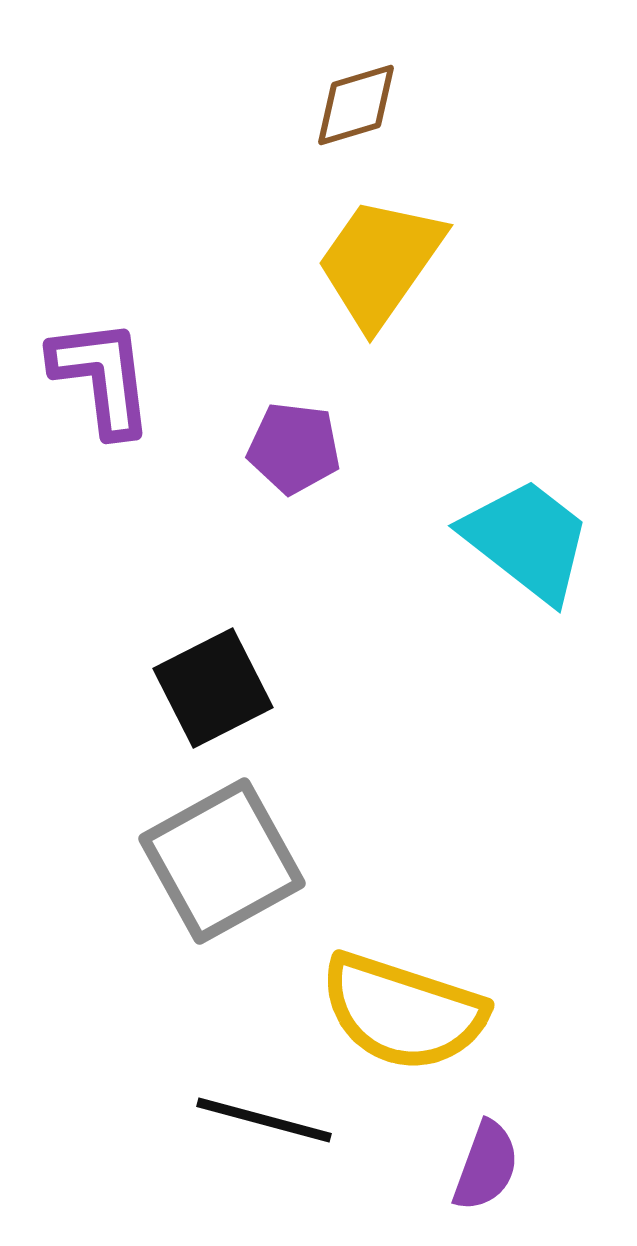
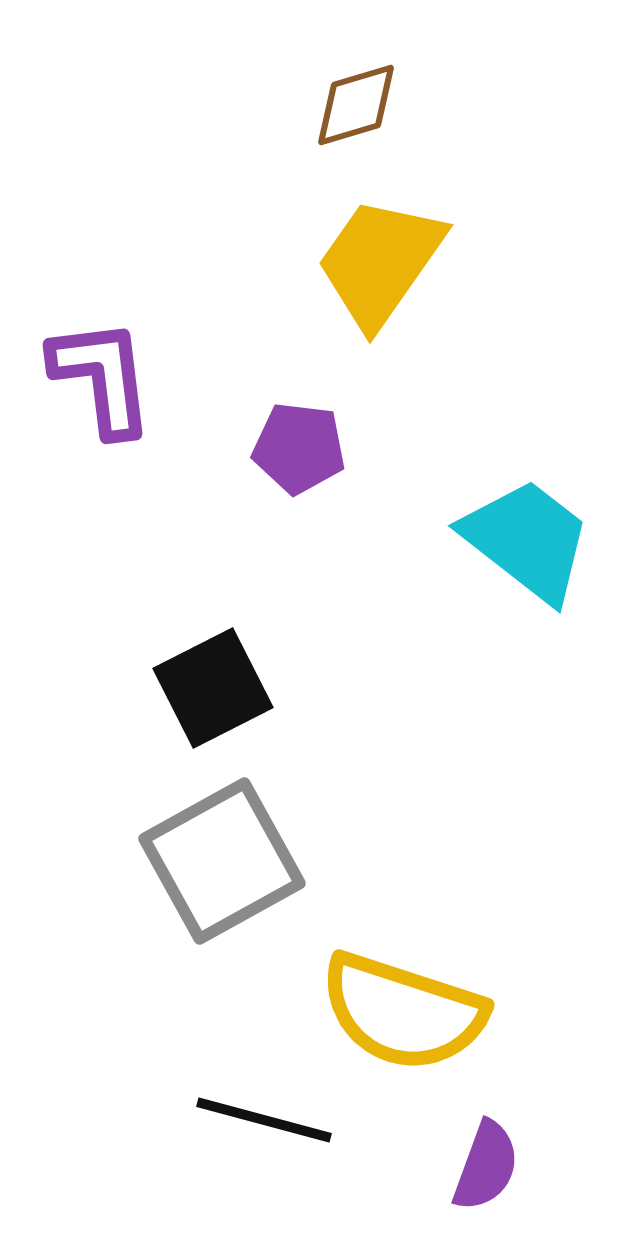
purple pentagon: moved 5 px right
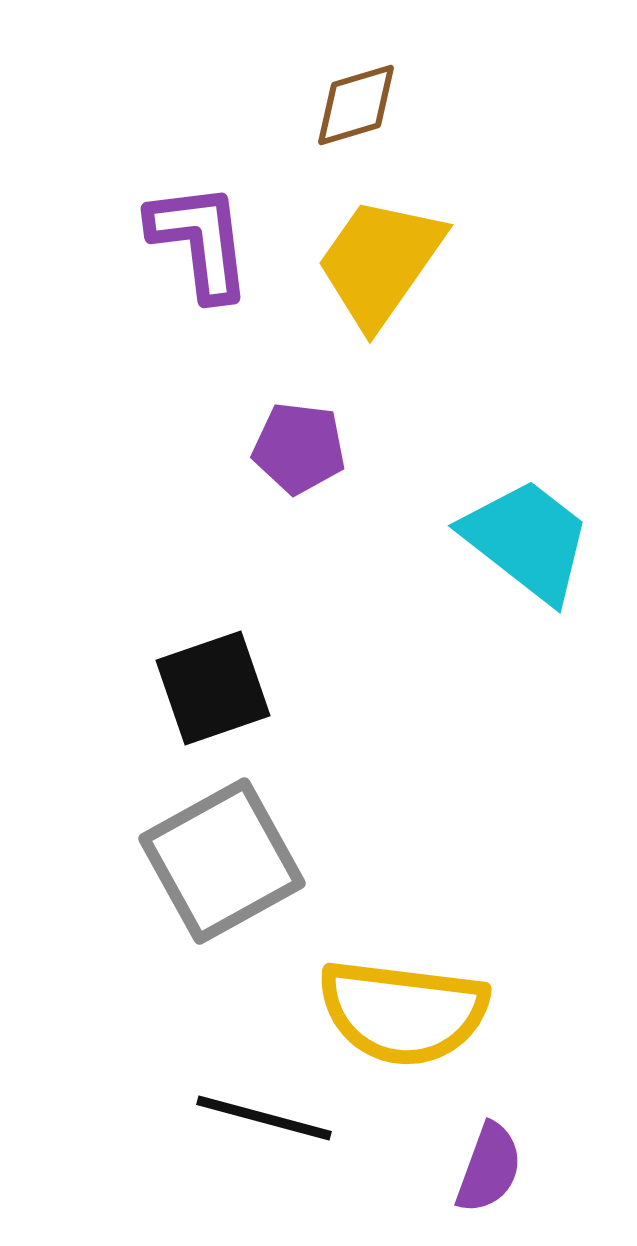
purple L-shape: moved 98 px right, 136 px up
black square: rotated 8 degrees clockwise
yellow semicircle: rotated 11 degrees counterclockwise
black line: moved 2 px up
purple semicircle: moved 3 px right, 2 px down
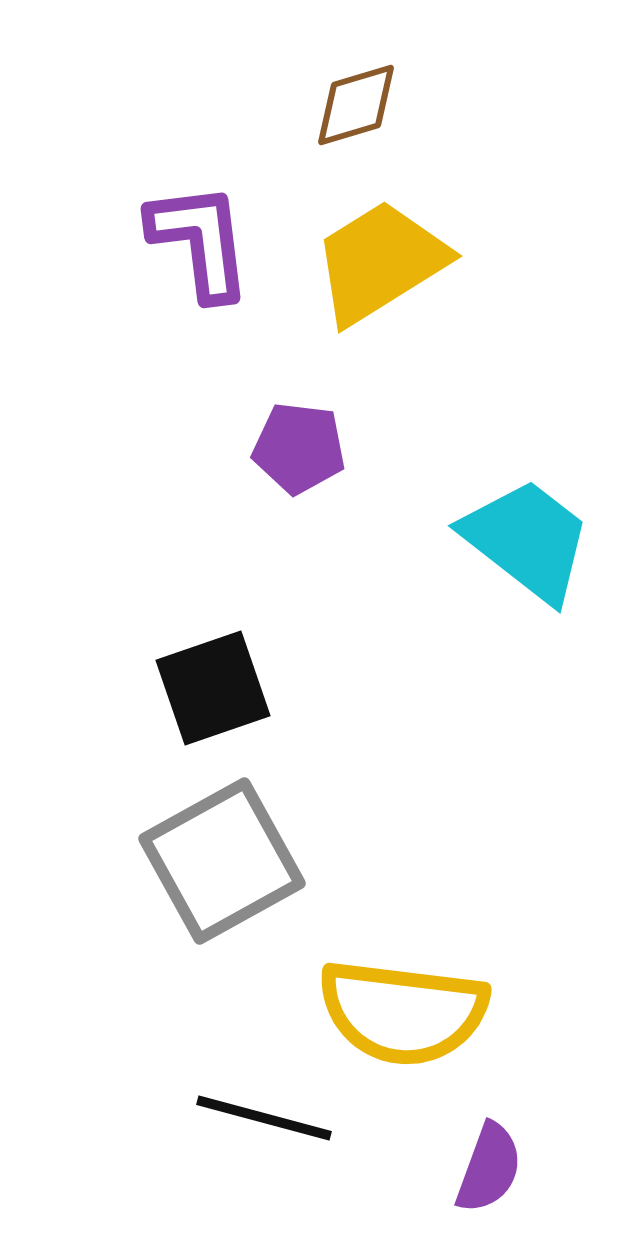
yellow trapezoid: rotated 23 degrees clockwise
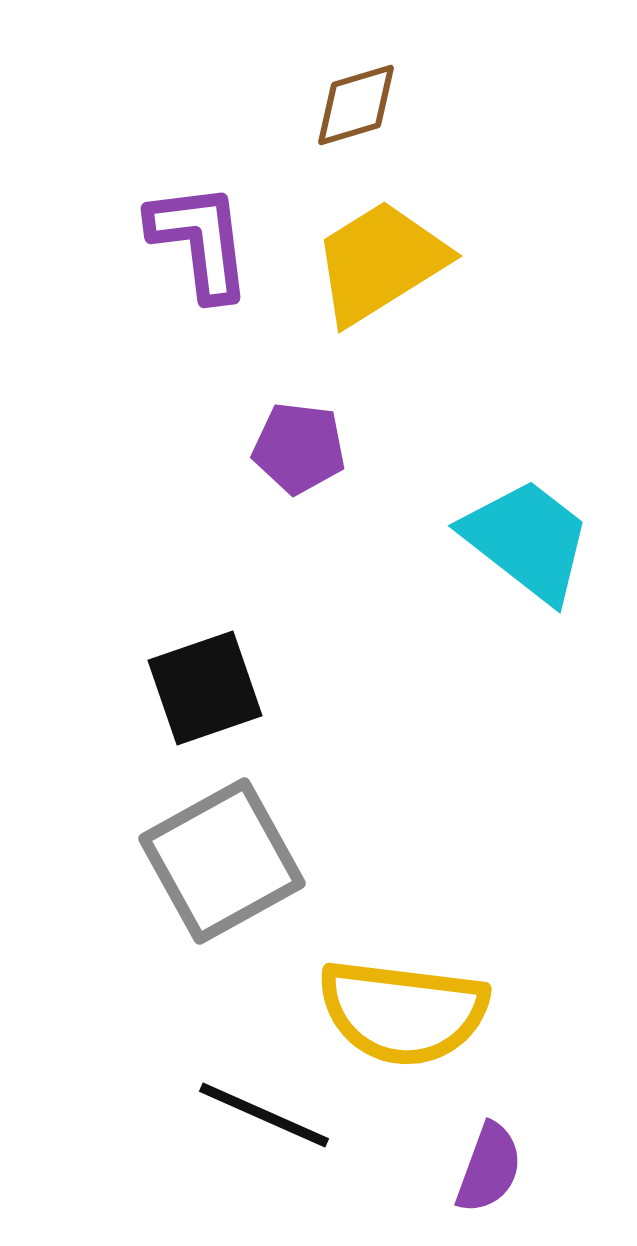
black square: moved 8 px left
black line: moved 3 px up; rotated 9 degrees clockwise
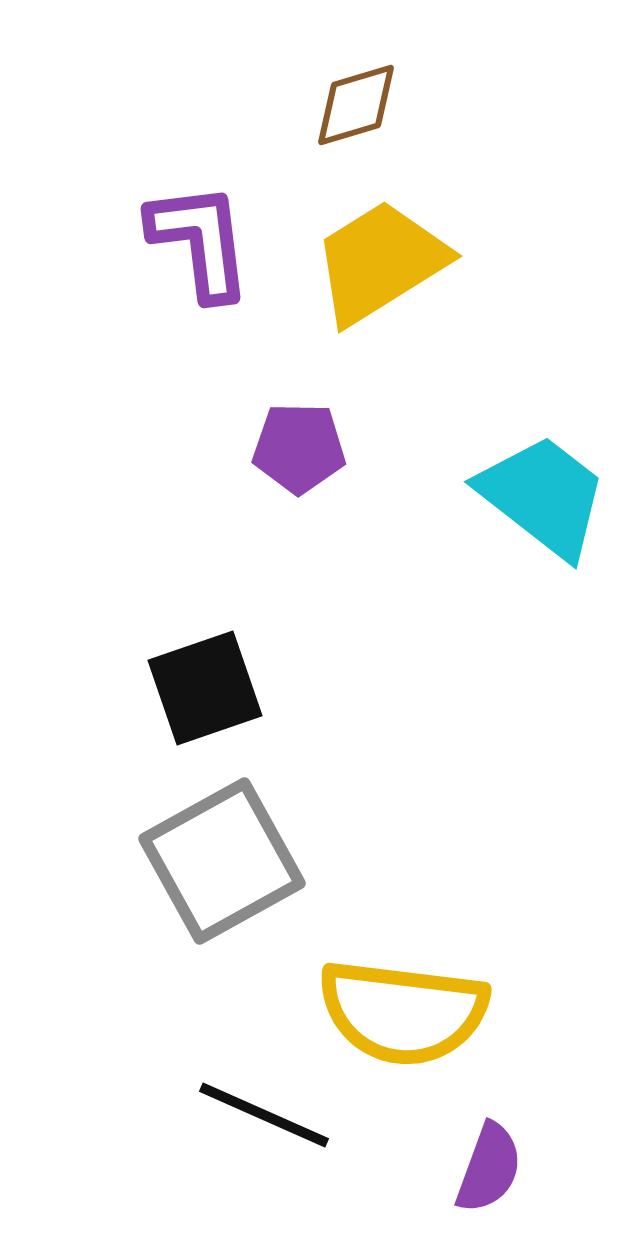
purple pentagon: rotated 6 degrees counterclockwise
cyan trapezoid: moved 16 px right, 44 px up
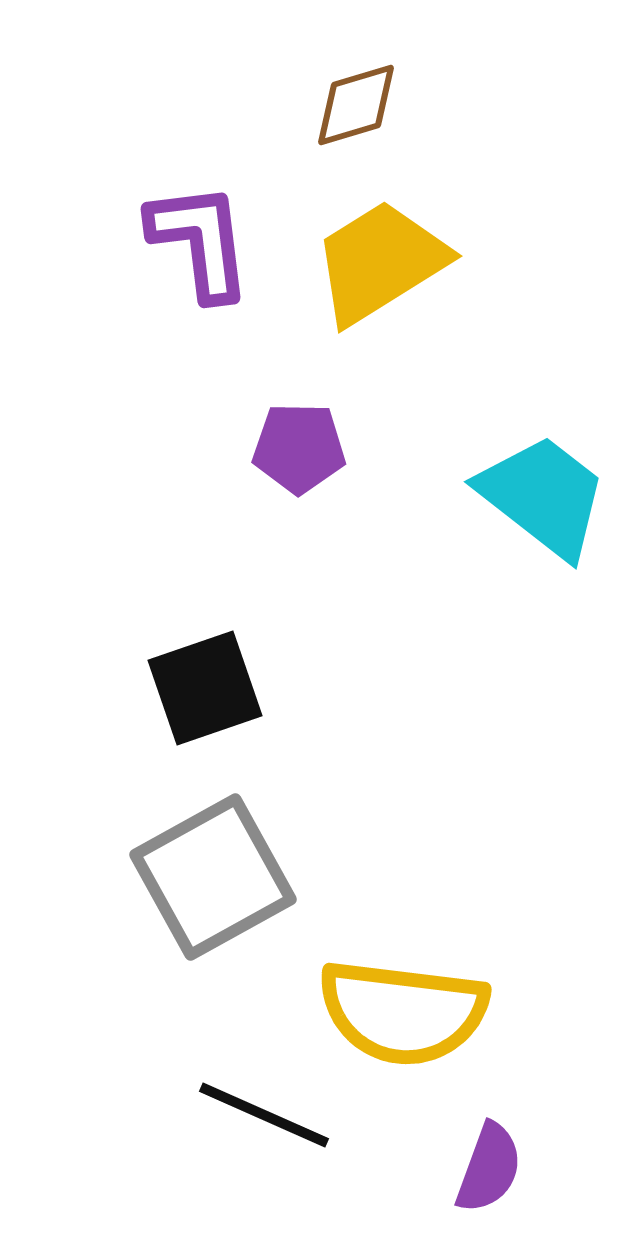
gray square: moved 9 px left, 16 px down
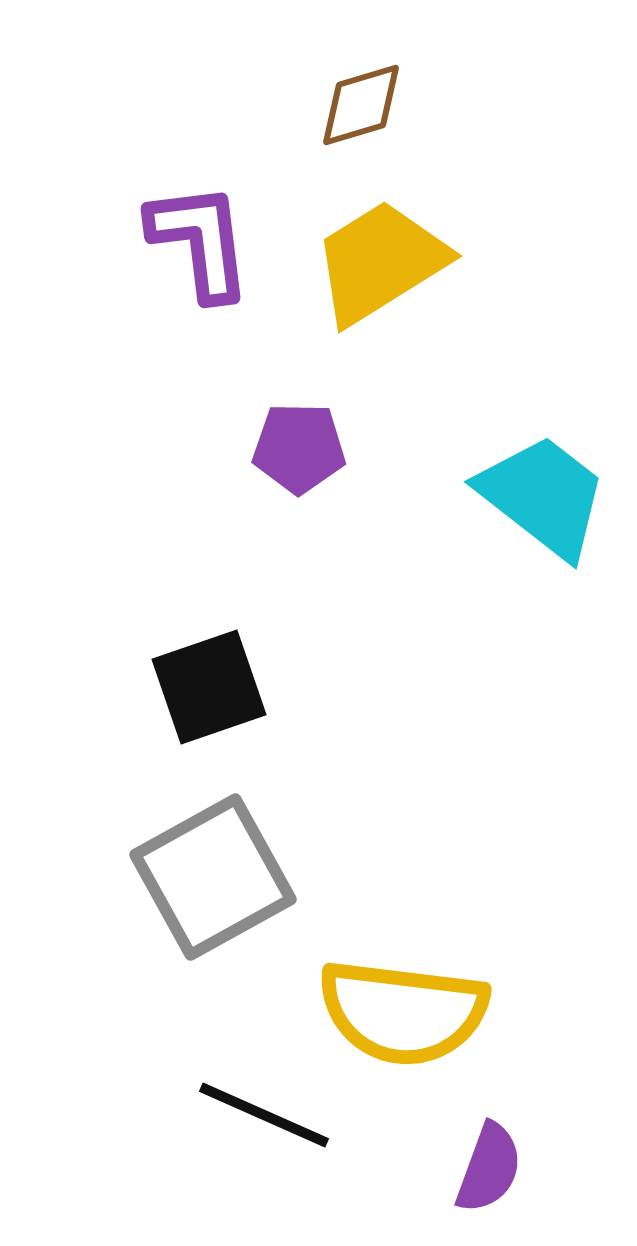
brown diamond: moved 5 px right
black square: moved 4 px right, 1 px up
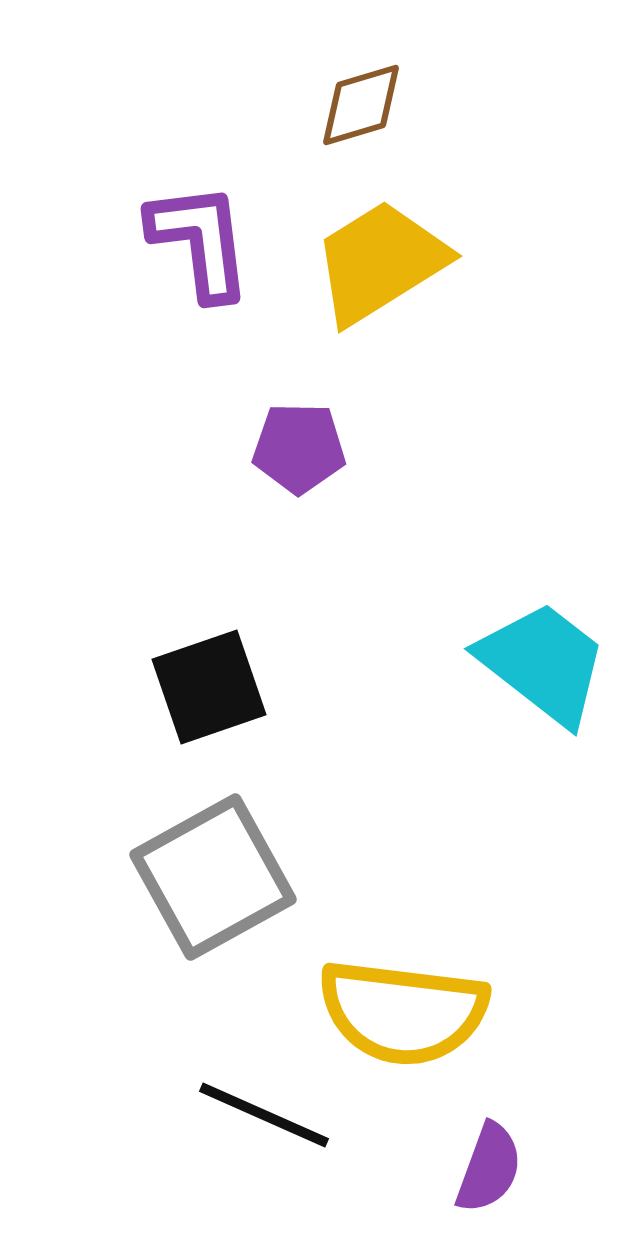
cyan trapezoid: moved 167 px down
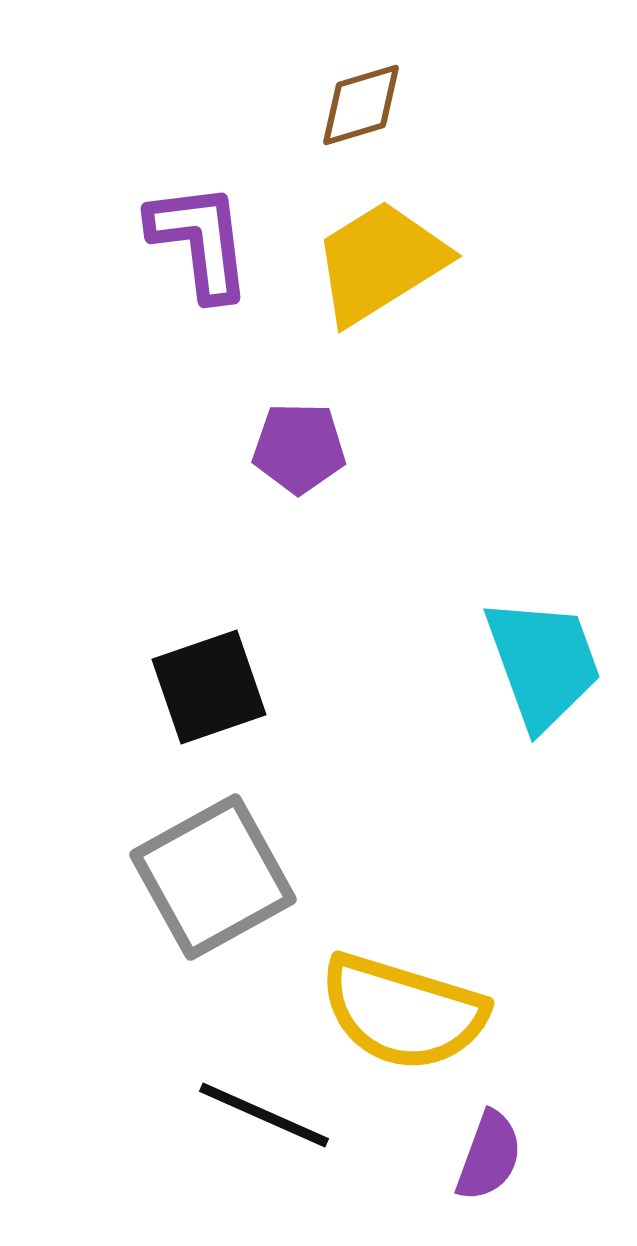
cyan trapezoid: rotated 32 degrees clockwise
yellow semicircle: rotated 10 degrees clockwise
purple semicircle: moved 12 px up
